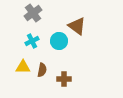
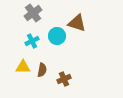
brown triangle: moved 3 px up; rotated 18 degrees counterclockwise
cyan circle: moved 2 px left, 5 px up
brown cross: rotated 24 degrees counterclockwise
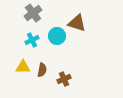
cyan cross: moved 1 px up
